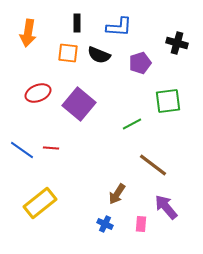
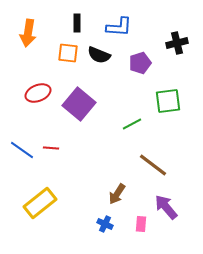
black cross: rotated 30 degrees counterclockwise
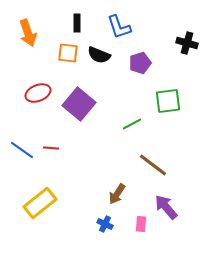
blue L-shape: rotated 68 degrees clockwise
orange arrow: rotated 28 degrees counterclockwise
black cross: moved 10 px right; rotated 30 degrees clockwise
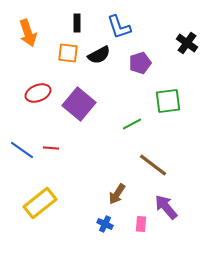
black cross: rotated 20 degrees clockwise
black semicircle: rotated 50 degrees counterclockwise
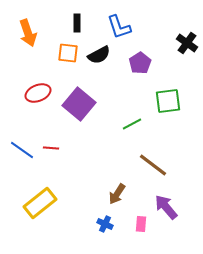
purple pentagon: rotated 15 degrees counterclockwise
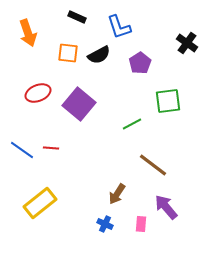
black rectangle: moved 6 px up; rotated 66 degrees counterclockwise
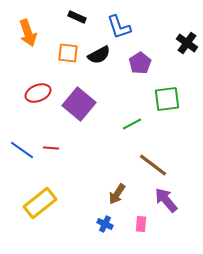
green square: moved 1 px left, 2 px up
purple arrow: moved 7 px up
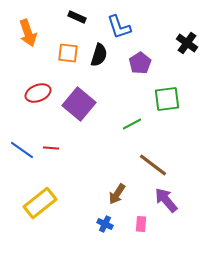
black semicircle: rotated 45 degrees counterclockwise
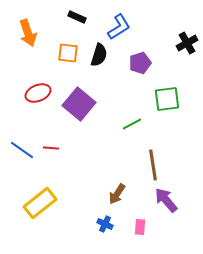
blue L-shape: rotated 104 degrees counterclockwise
black cross: rotated 25 degrees clockwise
purple pentagon: rotated 15 degrees clockwise
brown line: rotated 44 degrees clockwise
pink rectangle: moved 1 px left, 3 px down
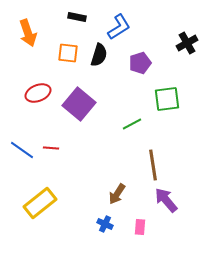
black rectangle: rotated 12 degrees counterclockwise
